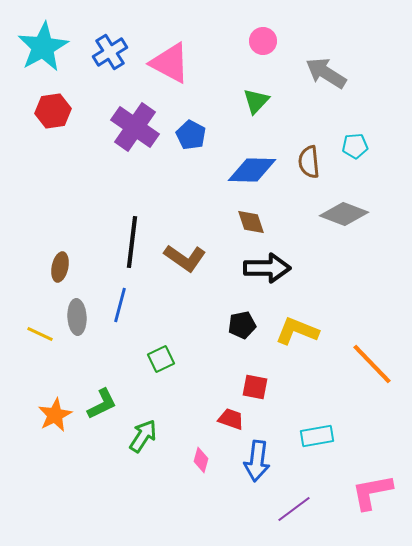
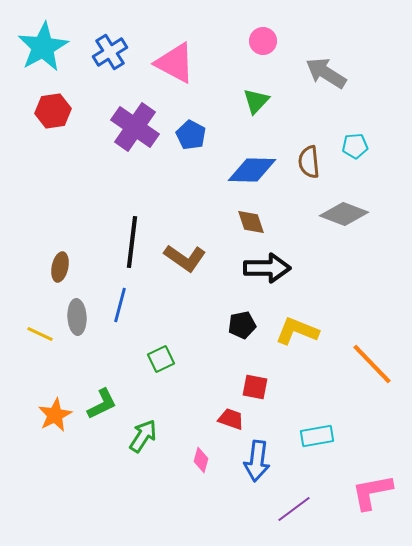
pink triangle: moved 5 px right
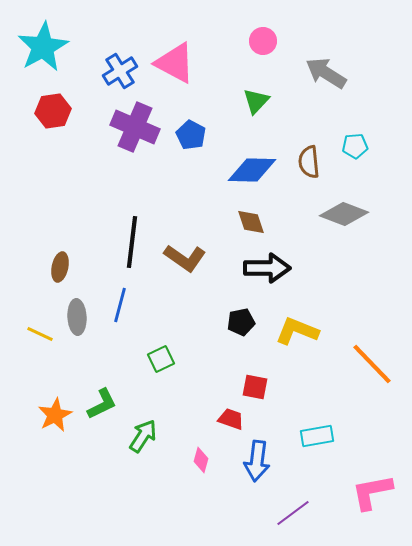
blue cross: moved 10 px right, 19 px down
purple cross: rotated 12 degrees counterclockwise
black pentagon: moved 1 px left, 3 px up
purple line: moved 1 px left, 4 px down
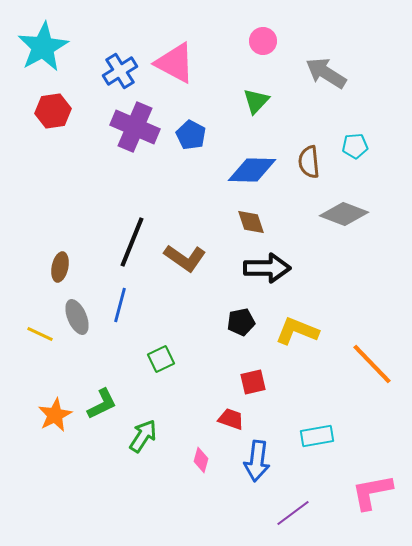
black line: rotated 15 degrees clockwise
gray ellipse: rotated 20 degrees counterclockwise
red square: moved 2 px left, 5 px up; rotated 24 degrees counterclockwise
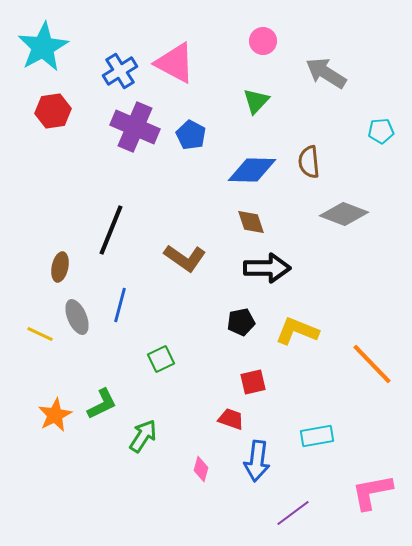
cyan pentagon: moved 26 px right, 15 px up
black line: moved 21 px left, 12 px up
pink diamond: moved 9 px down
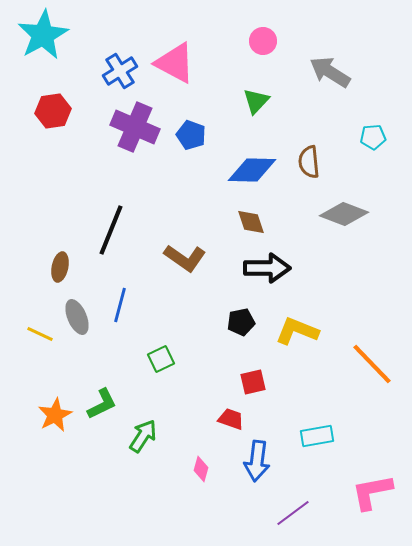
cyan star: moved 12 px up
gray arrow: moved 4 px right, 1 px up
cyan pentagon: moved 8 px left, 6 px down
blue pentagon: rotated 8 degrees counterclockwise
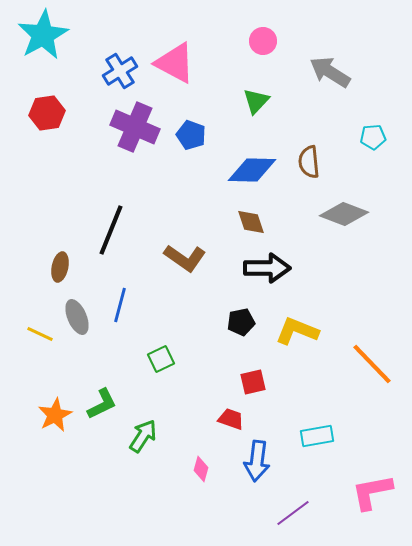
red hexagon: moved 6 px left, 2 px down
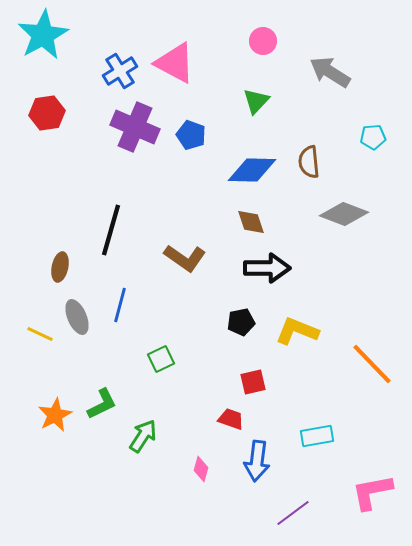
black line: rotated 6 degrees counterclockwise
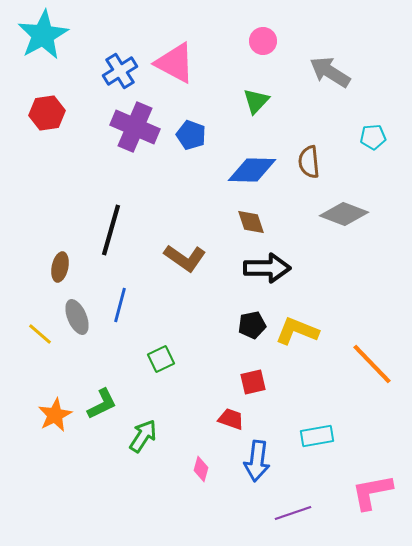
black pentagon: moved 11 px right, 3 px down
yellow line: rotated 16 degrees clockwise
purple line: rotated 18 degrees clockwise
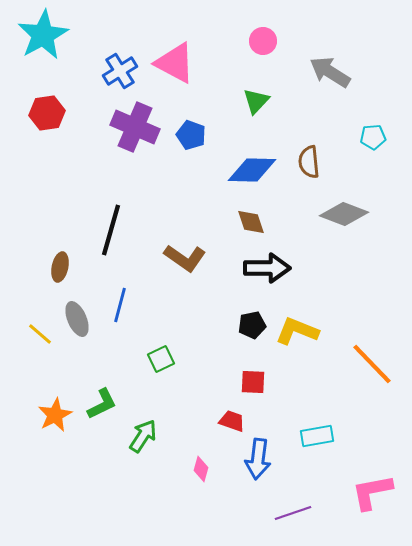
gray ellipse: moved 2 px down
red square: rotated 16 degrees clockwise
red trapezoid: moved 1 px right, 2 px down
blue arrow: moved 1 px right, 2 px up
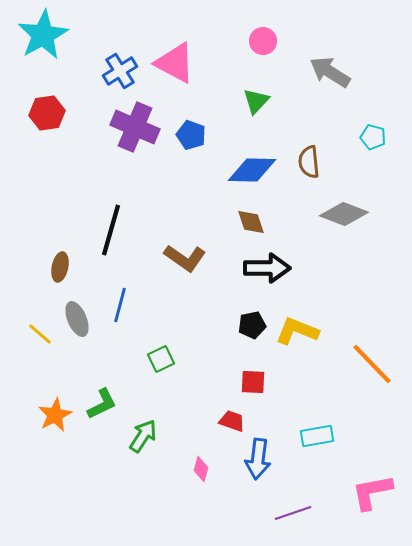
cyan pentagon: rotated 20 degrees clockwise
